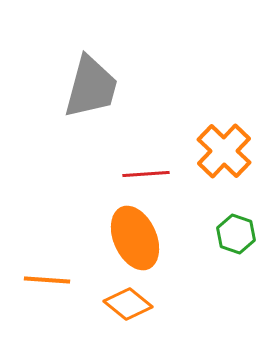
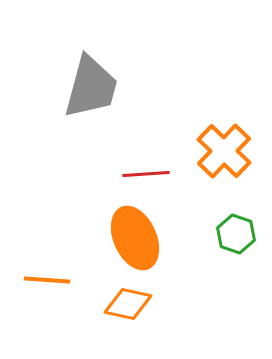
orange diamond: rotated 27 degrees counterclockwise
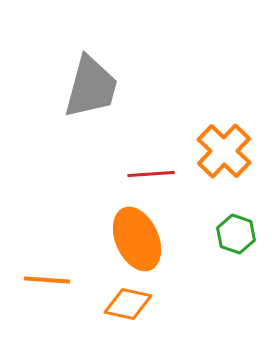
red line: moved 5 px right
orange ellipse: moved 2 px right, 1 px down
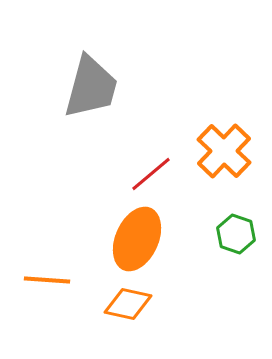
red line: rotated 36 degrees counterclockwise
orange ellipse: rotated 48 degrees clockwise
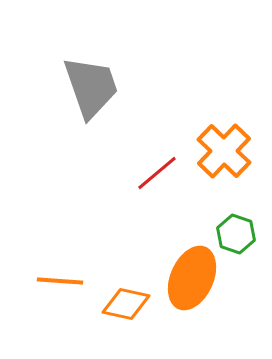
gray trapezoid: rotated 34 degrees counterclockwise
red line: moved 6 px right, 1 px up
orange ellipse: moved 55 px right, 39 px down
orange line: moved 13 px right, 1 px down
orange diamond: moved 2 px left
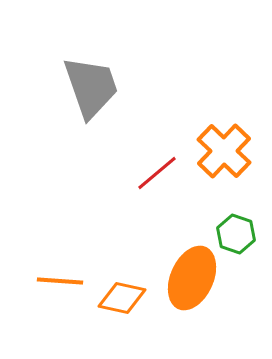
orange diamond: moved 4 px left, 6 px up
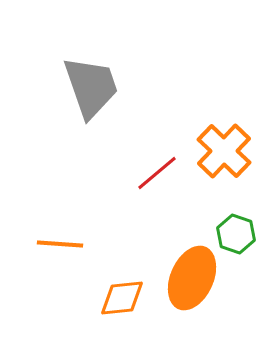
orange line: moved 37 px up
orange diamond: rotated 18 degrees counterclockwise
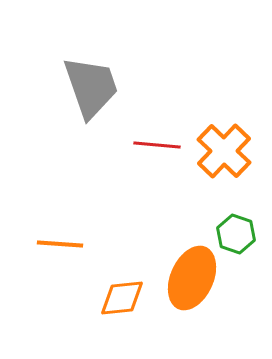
red line: moved 28 px up; rotated 45 degrees clockwise
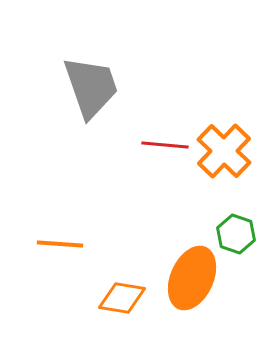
red line: moved 8 px right
orange diamond: rotated 15 degrees clockwise
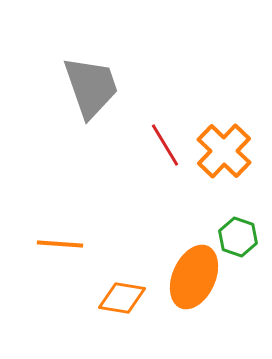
red line: rotated 54 degrees clockwise
green hexagon: moved 2 px right, 3 px down
orange ellipse: moved 2 px right, 1 px up
